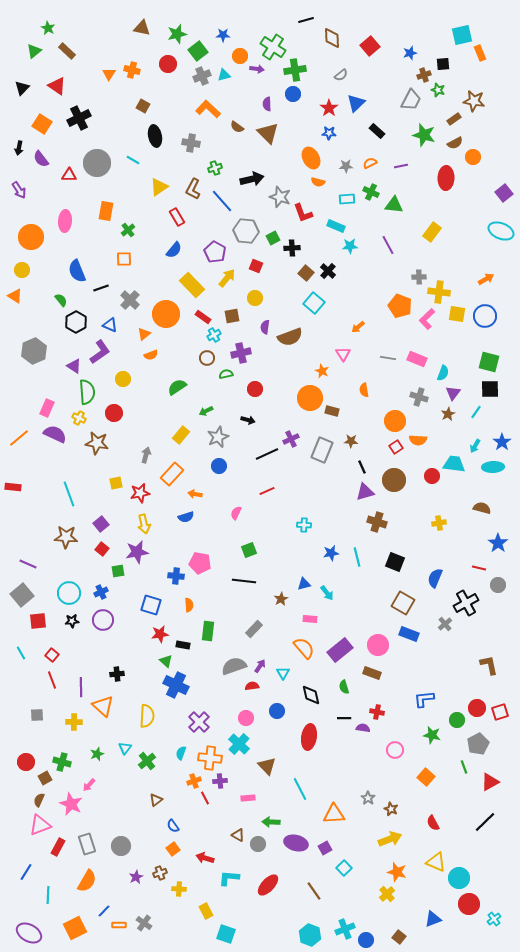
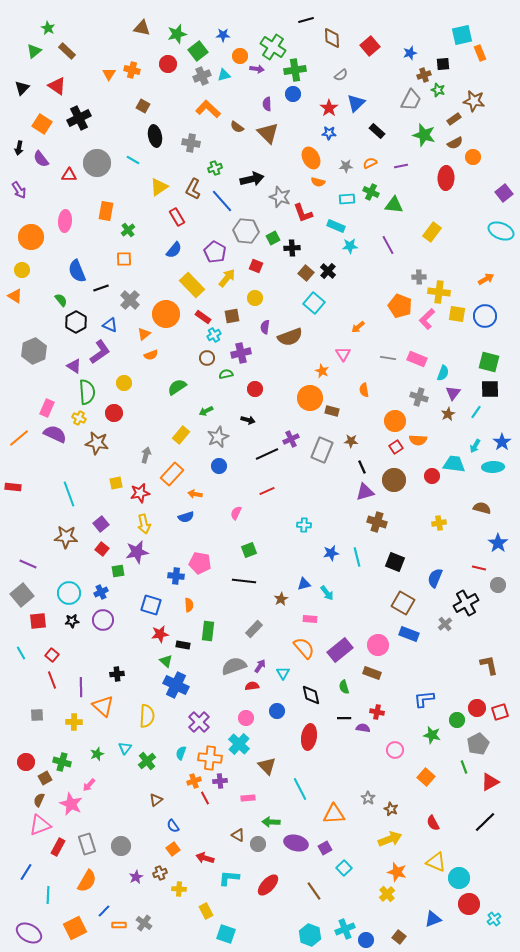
yellow circle at (123, 379): moved 1 px right, 4 px down
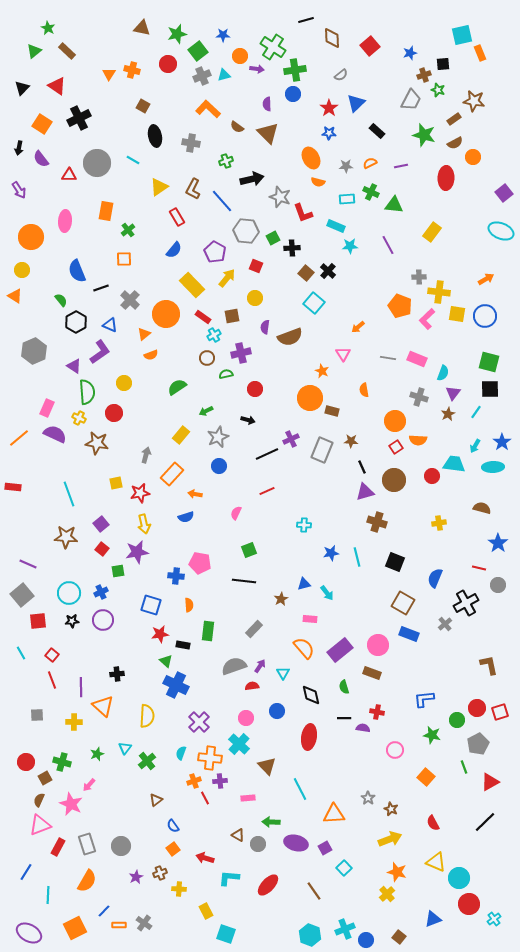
green cross at (215, 168): moved 11 px right, 7 px up
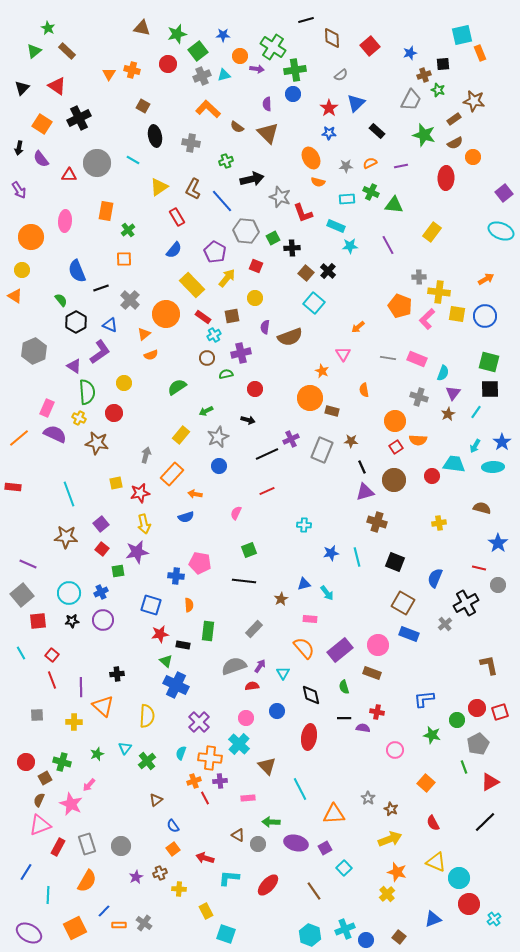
orange square at (426, 777): moved 6 px down
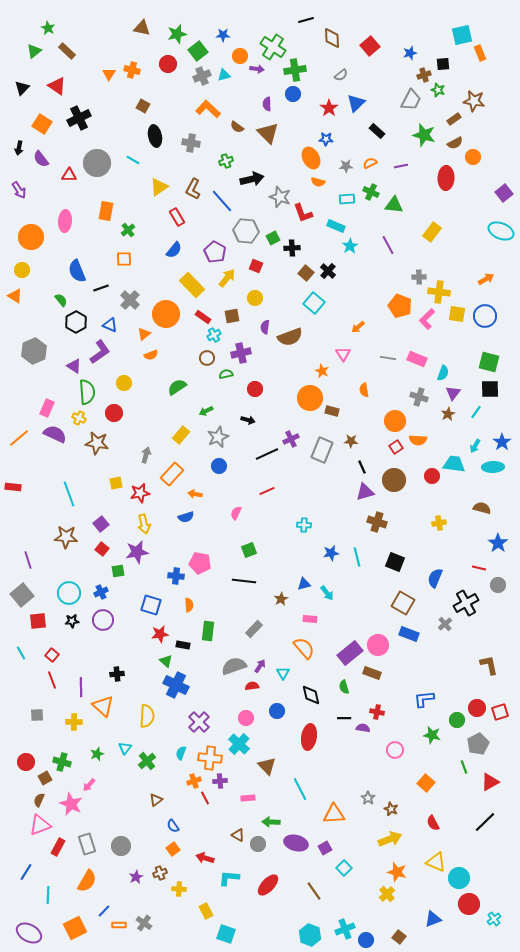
blue star at (329, 133): moved 3 px left, 6 px down
cyan star at (350, 246): rotated 28 degrees counterclockwise
purple line at (28, 564): moved 4 px up; rotated 48 degrees clockwise
purple rectangle at (340, 650): moved 10 px right, 3 px down
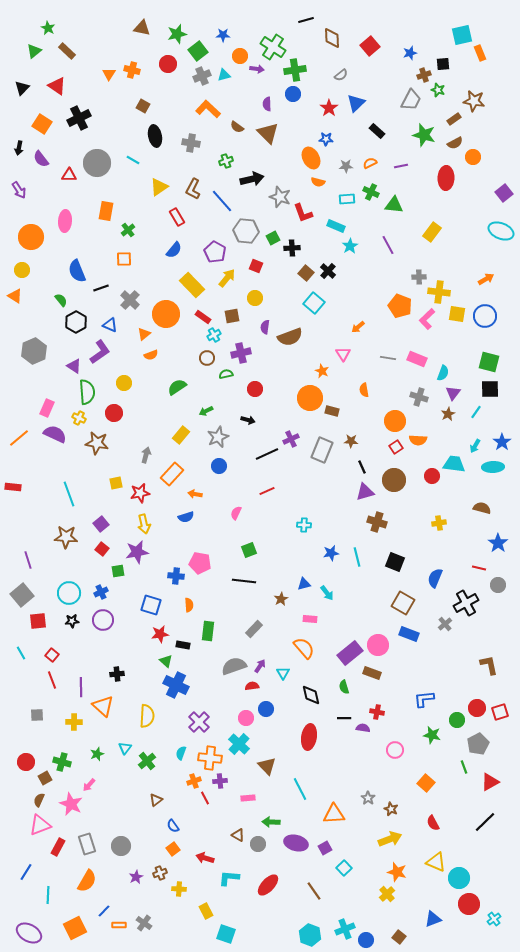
blue circle at (277, 711): moved 11 px left, 2 px up
